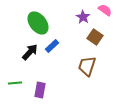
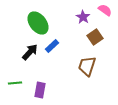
brown square: rotated 21 degrees clockwise
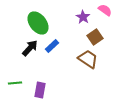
black arrow: moved 4 px up
brown trapezoid: moved 1 px right, 7 px up; rotated 105 degrees clockwise
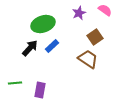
purple star: moved 4 px left, 4 px up; rotated 16 degrees clockwise
green ellipse: moved 5 px right, 1 px down; rotated 70 degrees counterclockwise
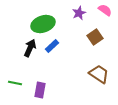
black arrow: rotated 18 degrees counterclockwise
brown trapezoid: moved 11 px right, 15 px down
green line: rotated 16 degrees clockwise
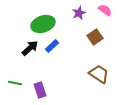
black arrow: rotated 24 degrees clockwise
purple rectangle: rotated 28 degrees counterclockwise
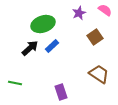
purple rectangle: moved 21 px right, 2 px down
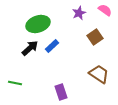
green ellipse: moved 5 px left
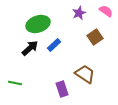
pink semicircle: moved 1 px right, 1 px down
blue rectangle: moved 2 px right, 1 px up
brown trapezoid: moved 14 px left
purple rectangle: moved 1 px right, 3 px up
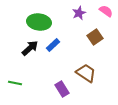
green ellipse: moved 1 px right, 2 px up; rotated 25 degrees clockwise
blue rectangle: moved 1 px left
brown trapezoid: moved 1 px right, 1 px up
purple rectangle: rotated 14 degrees counterclockwise
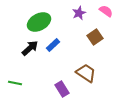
green ellipse: rotated 35 degrees counterclockwise
